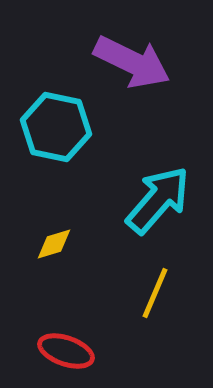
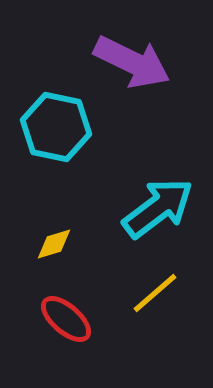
cyan arrow: moved 8 px down; rotated 12 degrees clockwise
yellow line: rotated 26 degrees clockwise
red ellipse: moved 32 px up; rotated 22 degrees clockwise
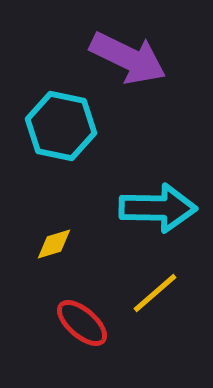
purple arrow: moved 4 px left, 4 px up
cyan hexagon: moved 5 px right, 1 px up
cyan arrow: rotated 38 degrees clockwise
red ellipse: moved 16 px right, 4 px down
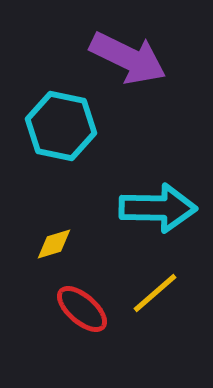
red ellipse: moved 14 px up
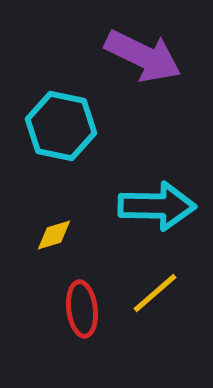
purple arrow: moved 15 px right, 2 px up
cyan arrow: moved 1 px left, 2 px up
yellow diamond: moved 9 px up
red ellipse: rotated 42 degrees clockwise
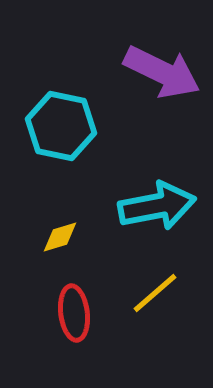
purple arrow: moved 19 px right, 16 px down
cyan arrow: rotated 12 degrees counterclockwise
yellow diamond: moved 6 px right, 2 px down
red ellipse: moved 8 px left, 4 px down
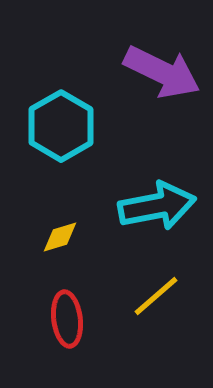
cyan hexagon: rotated 18 degrees clockwise
yellow line: moved 1 px right, 3 px down
red ellipse: moved 7 px left, 6 px down
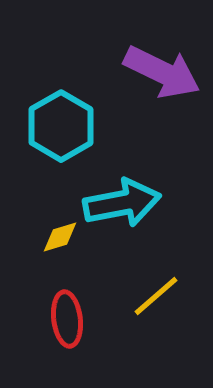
cyan arrow: moved 35 px left, 3 px up
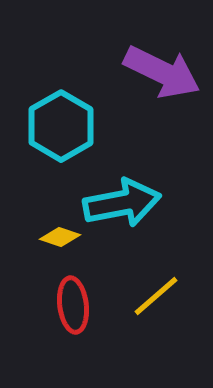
yellow diamond: rotated 36 degrees clockwise
red ellipse: moved 6 px right, 14 px up
